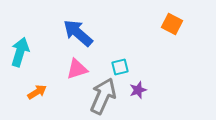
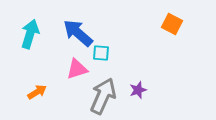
cyan arrow: moved 10 px right, 18 px up
cyan square: moved 19 px left, 14 px up; rotated 18 degrees clockwise
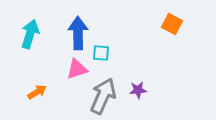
blue arrow: rotated 48 degrees clockwise
purple star: rotated 12 degrees clockwise
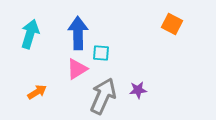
pink triangle: rotated 15 degrees counterclockwise
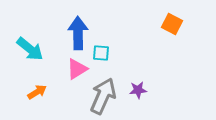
cyan arrow: moved 15 px down; rotated 112 degrees clockwise
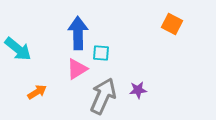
cyan arrow: moved 12 px left
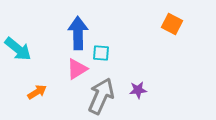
gray arrow: moved 2 px left
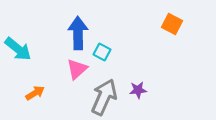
cyan square: moved 1 px right, 1 px up; rotated 24 degrees clockwise
pink triangle: rotated 10 degrees counterclockwise
orange arrow: moved 2 px left, 1 px down
gray arrow: moved 3 px right, 1 px down
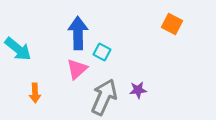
orange arrow: rotated 120 degrees clockwise
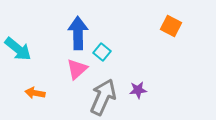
orange square: moved 1 px left, 2 px down
cyan square: rotated 12 degrees clockwise
orange arrow: rotated 102 degrees clockwise
gray arrow: moved 1 px left
